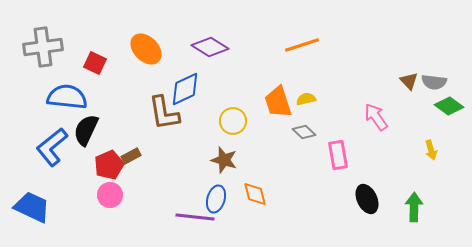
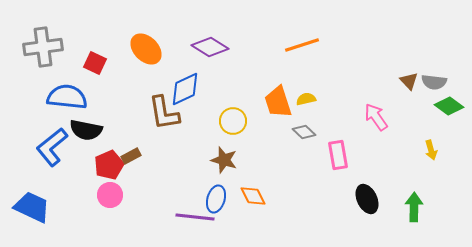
black semicircle: rotated 104 degrees counterclockwise
orange diamond: moved 2 px left, 2 px down; rotated 12 degrees counterclockwise
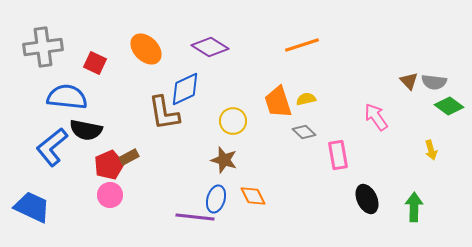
brown rectangle: moved 2 px left, 1 px down
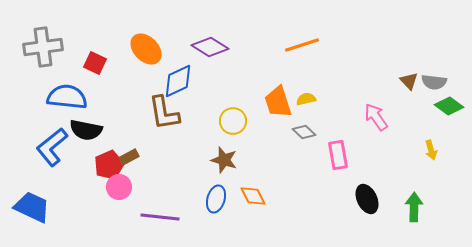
blue diamond: moved 7 px left, 8 px up
pink circle: moved 9 px right, 8 px up
purple line: moved 35 px left
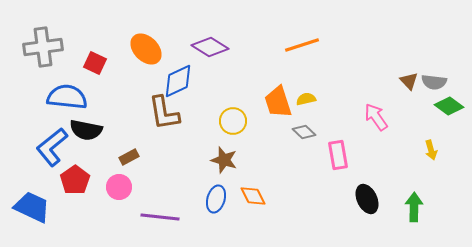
red pentagon: moved 34 px left, 15 px down; rotated 12 degrees counterclockwise
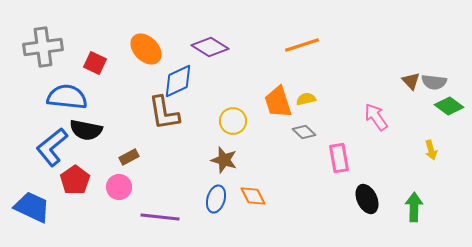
brown triangle: moved 2 px right
pink rectangle: moved 1 px right, 3 px down
